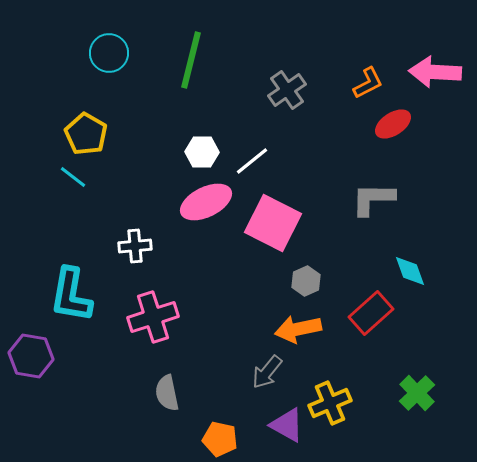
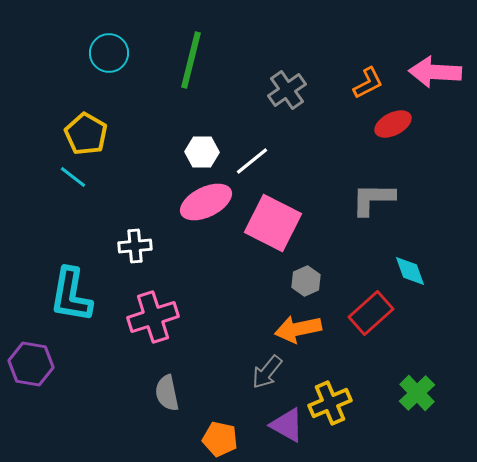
red ellipse: rotated 6 degrees clockwise
purple hexagon: moved 8 px down
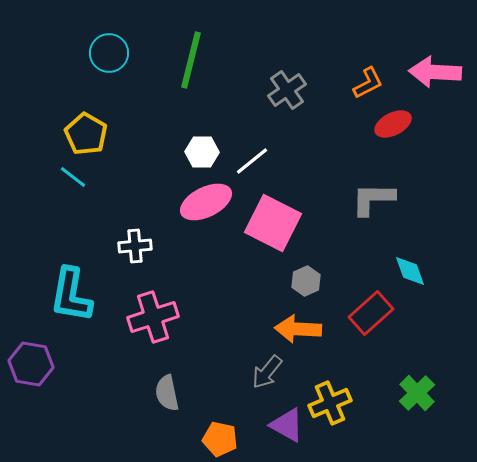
orange arrow: rotated 15 degrees clockwise
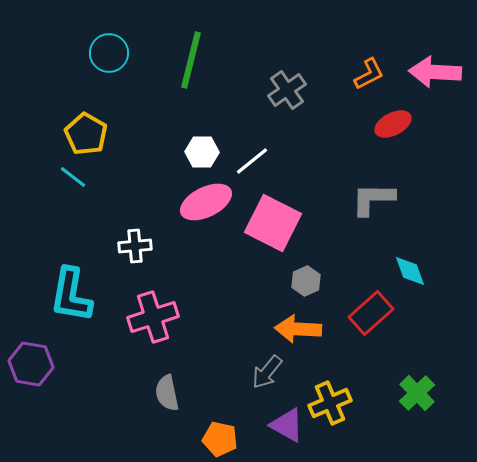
orange L-shape: moved 1 px right, 9 px up
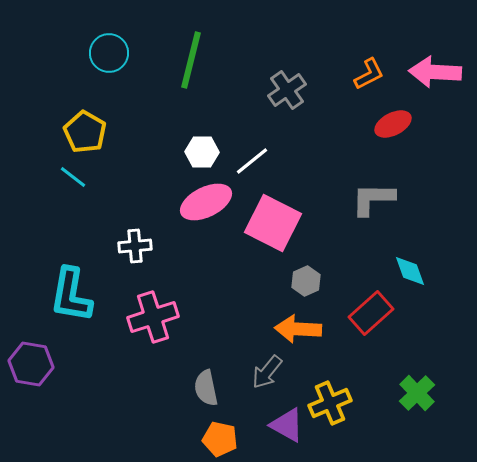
yellow pentagon: moved 1 px left, 2 px up
gray semicircle: moved 39 px right, 5 px up
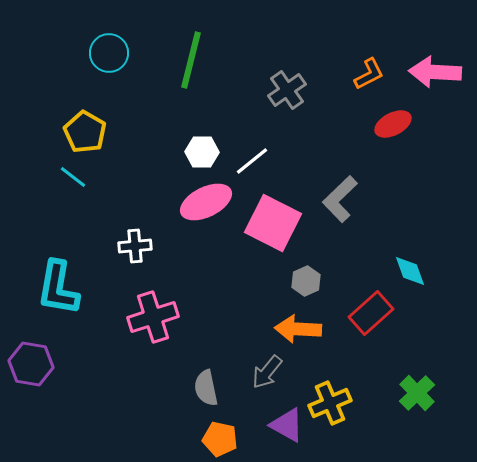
gray L-shape: moved 33 px left; rotated 45 degrees counterclockwise
cyan L-shape: moved 13 px left, 7 px up
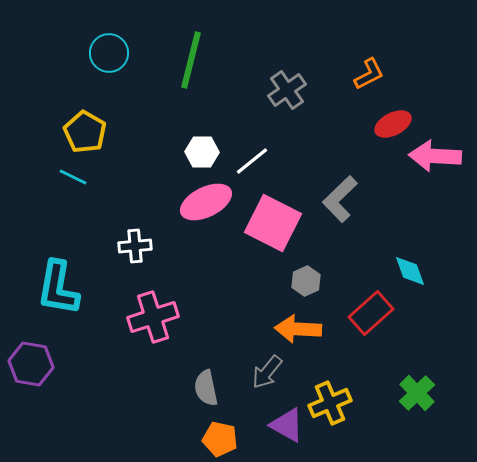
pink arrow: moved 84 px down
cyan line: rotated 12 degrees counterclockwise
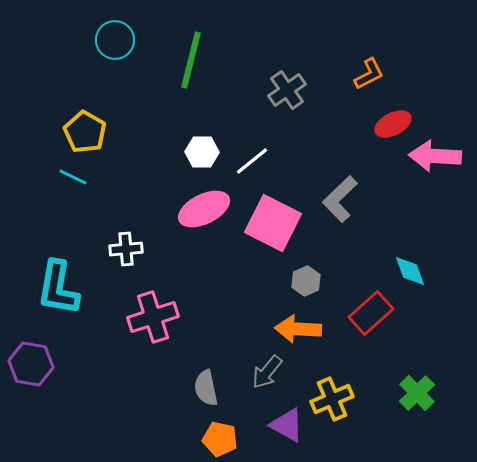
cyan circle: moved 6 px right, 13 px up
pink ellipse: moved 2 px left, 7 px down
white cross: moved 9 px left, 3 px down
yellow cross: moved 2 px right, 4 px up
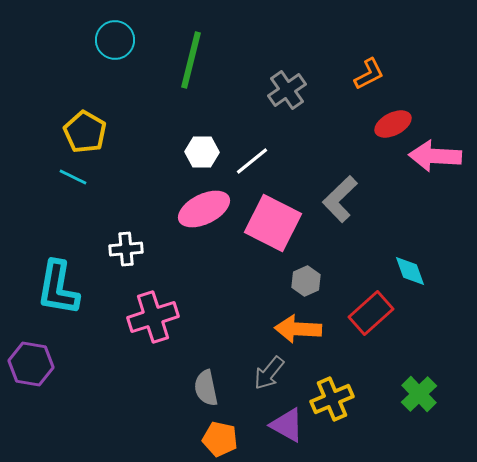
gray arrow: moved 2 px right, 1 px down
green cross: moved 2 px right, 1 px down
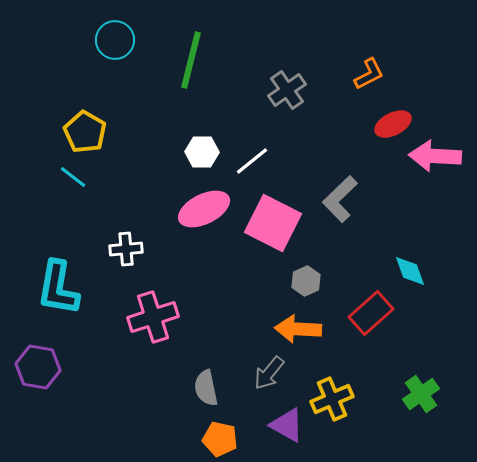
cyan line: rotated 12 degrees clockwise
purple hexagon: moved 7 px right, 3 px down
green cross: moved 2 px right; rotated 9 degrees clockwise
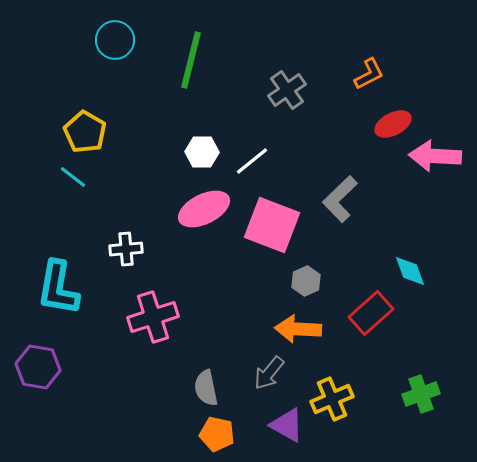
pink square: moved 1 px left, 2 px down; rotated 6 degrees counterclockwise
green cross: rotated 15 degrees clockwise
orange pentagon: moved 3 px left, 5 px up
